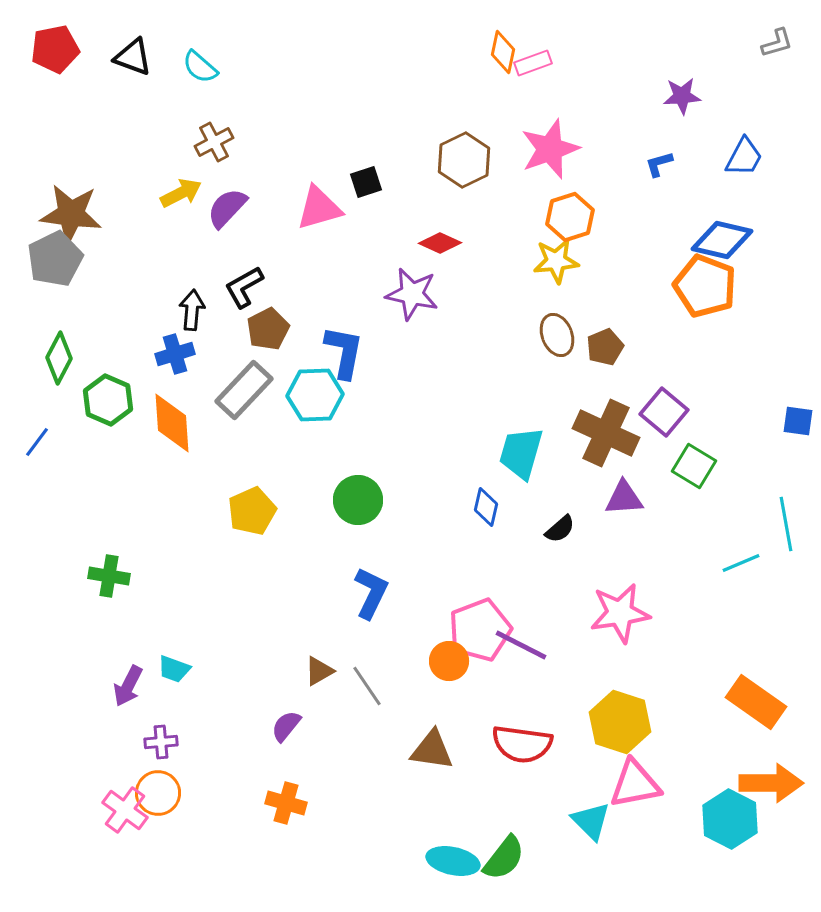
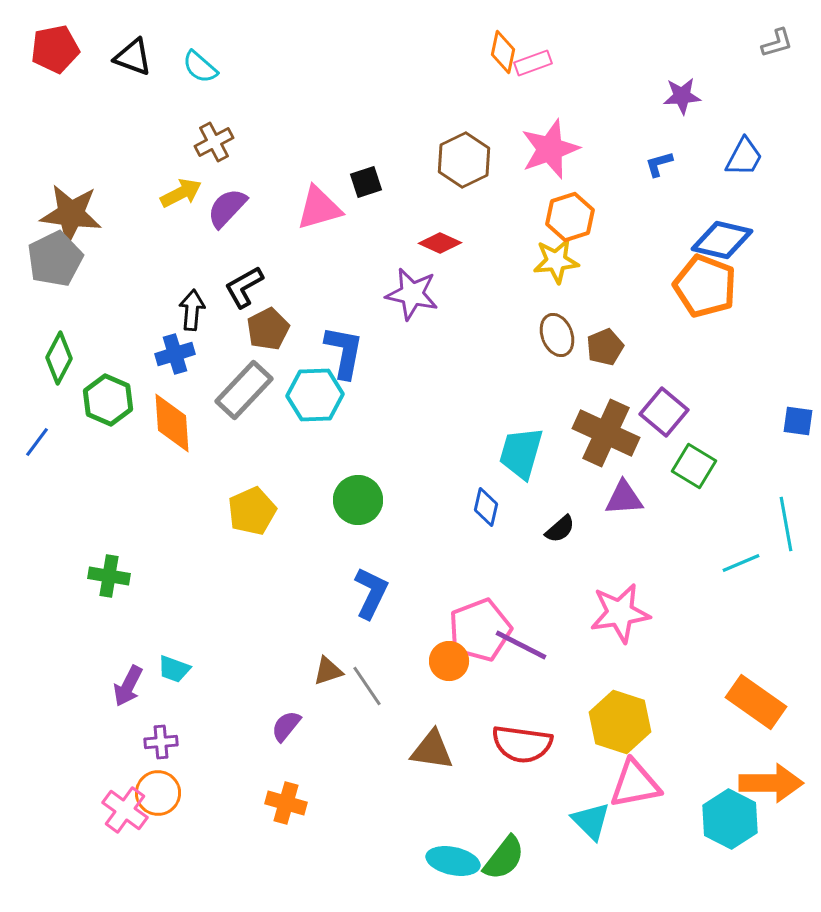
brown triangle at (319, 671): moved 9 px right; rotated 12 degrees clockwise
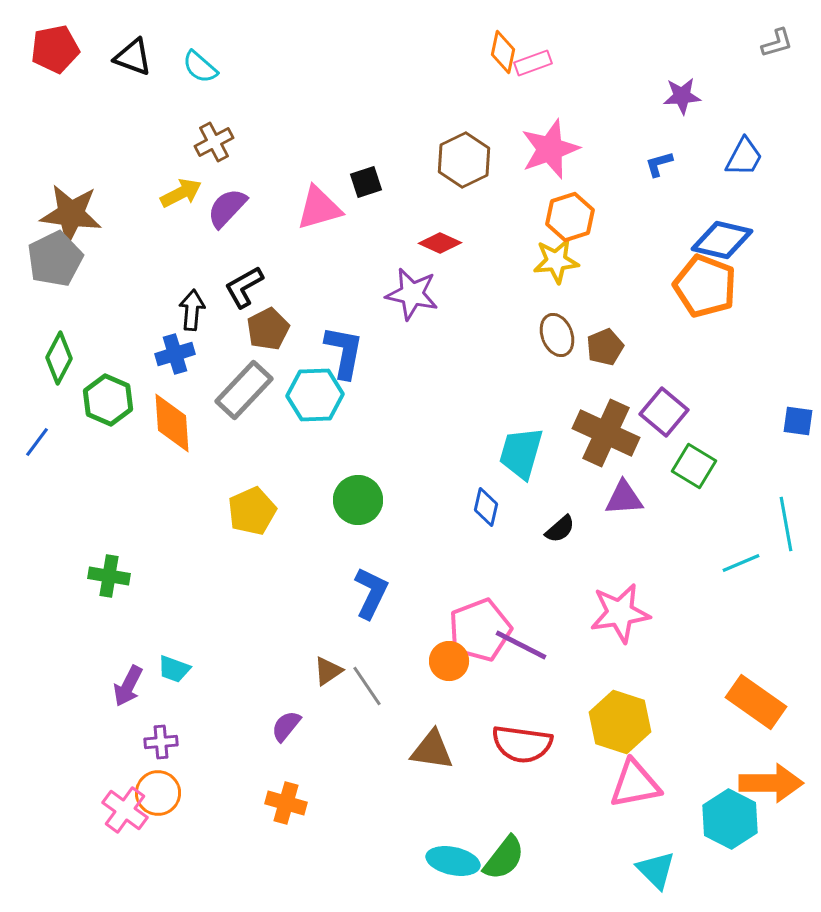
brown triangle at (328, 671): rotated 16 degrees counterclockwise
cyan triangle at (591, 821): moved 65 px right, 49 px down
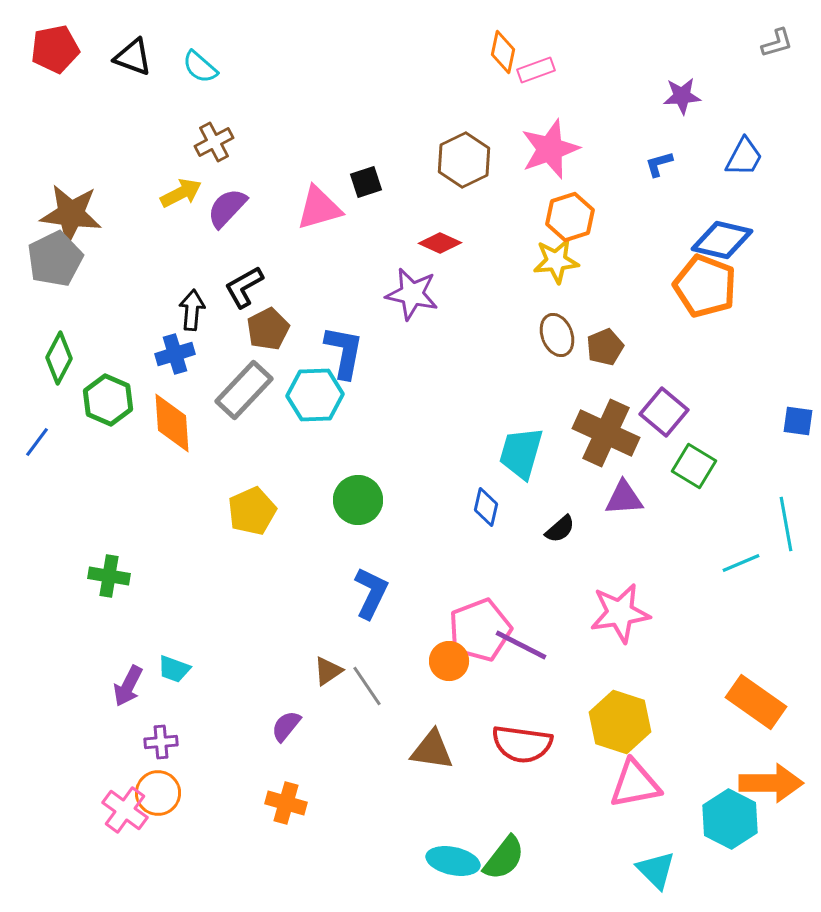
pink rectangle at (533, 63): moved 3 px right, 7 px down
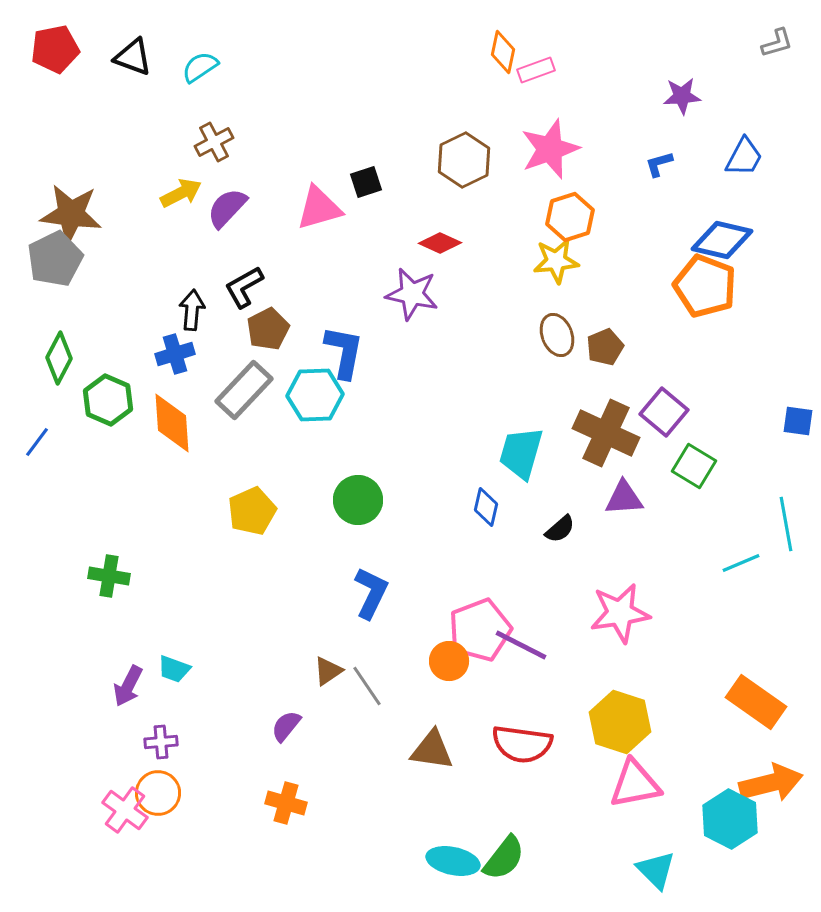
cyan semicircle at (200, 67): rotated 105 degrees clockwise
orange arrow at (771, 783): rotated 14 degrees counterclockwise
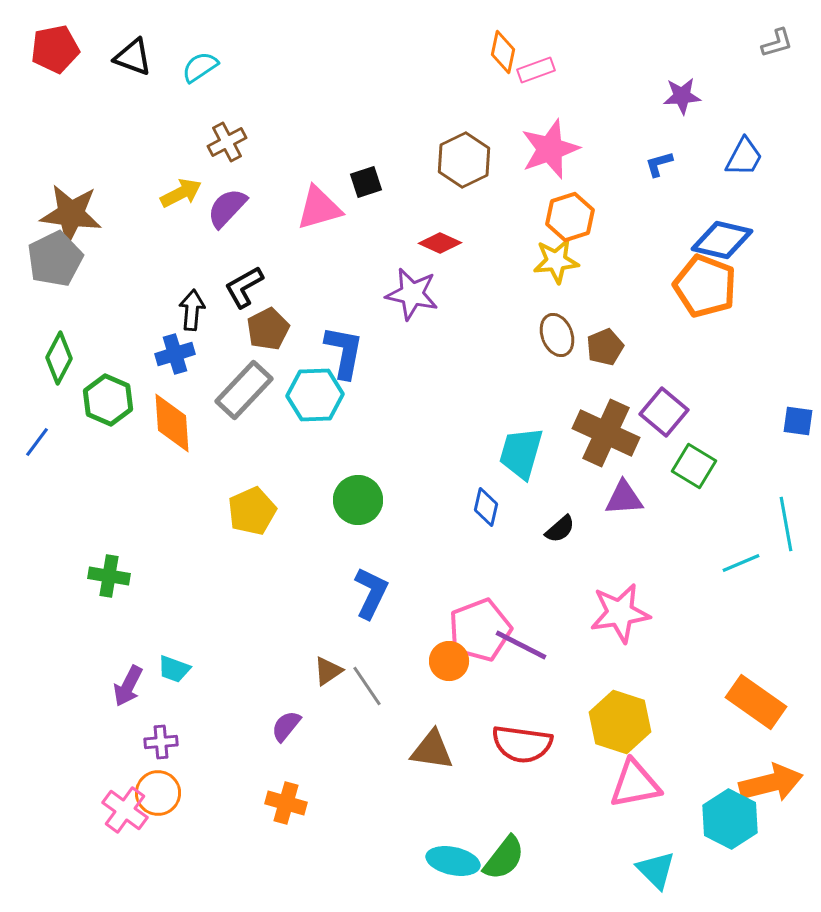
brown cross at (214, 142): moved 13 px right
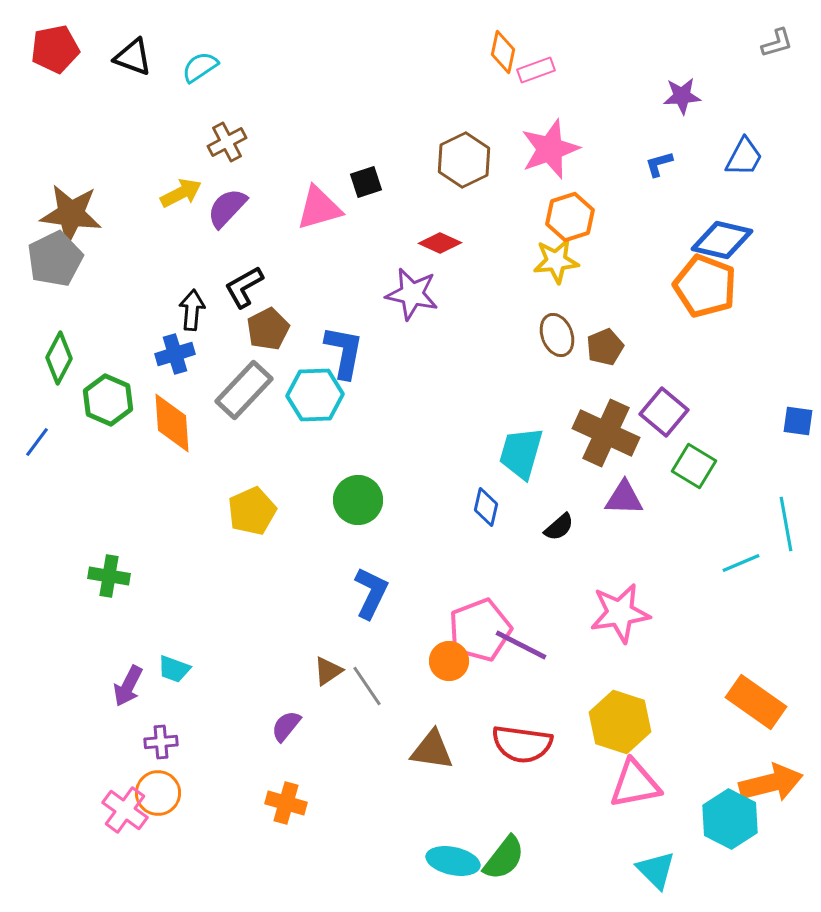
purple triangle at (624, 498): rotated 6 degrees clockwise
black semicircle at (560, 529): moved 1 px left, 2 px up
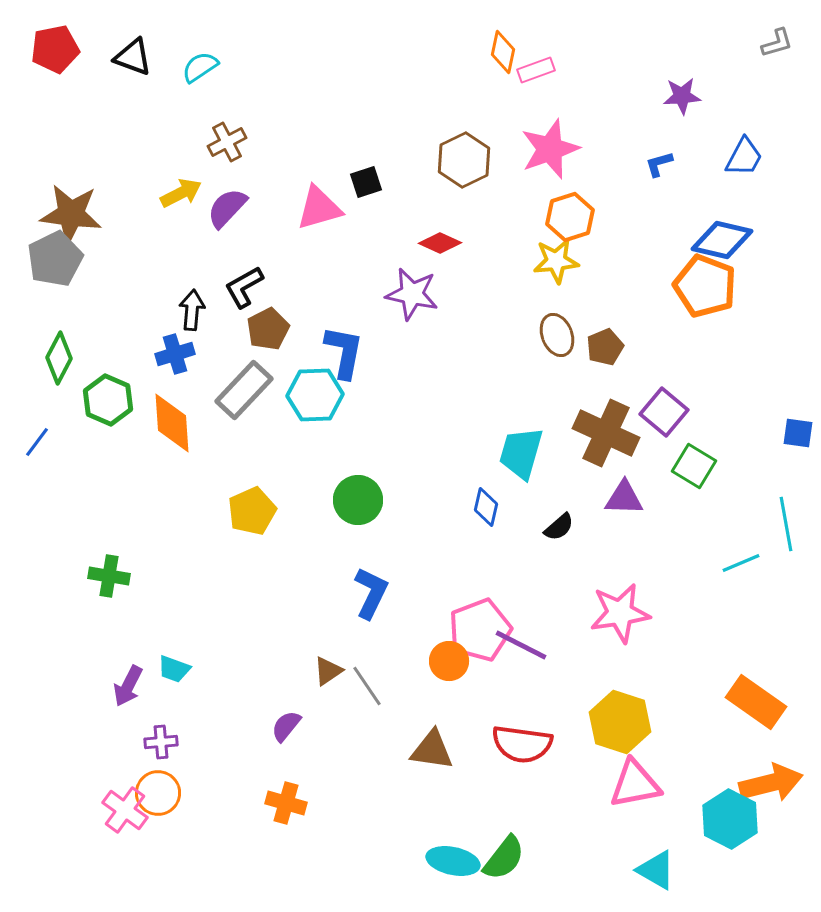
blue square at (798, 421): moved 12 px down
cyan triangle at (656, 870): rotated 15 degrees counterclockwise
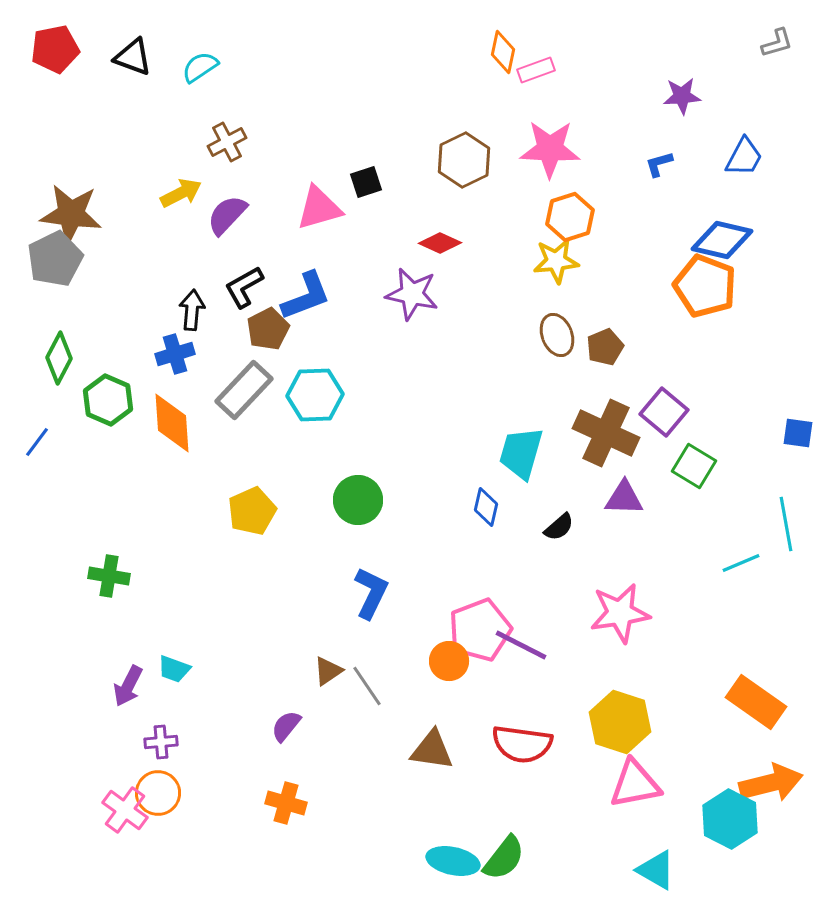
pink star at (550, 149): rotated 22 degrees clockwise
purple semicircle at (227, 208): moved 7 px down
blue L-shape at (344, 352): moved 38 px left, 56 px up; rotated 58 degrees clockwise
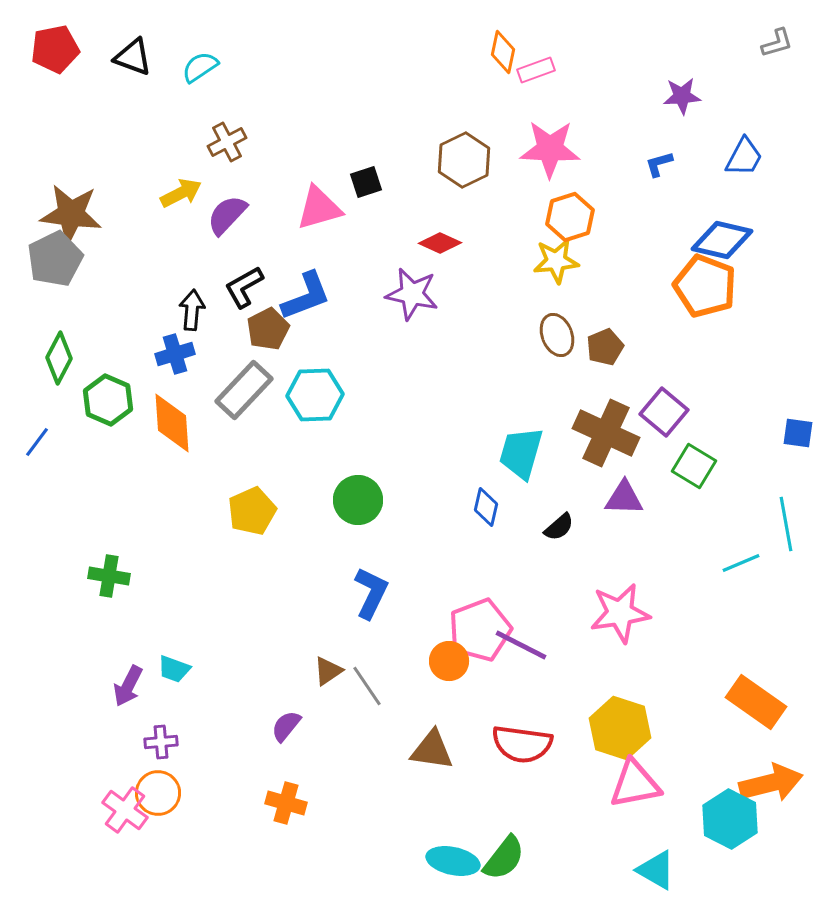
yellow hexagon at (620, 722): moved 6 px down
